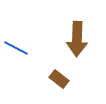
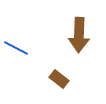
brown arrow: moved 2 px right, 4 px up
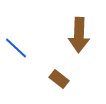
blue line: rotated 15 degrees clockwise
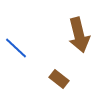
brown arrow: rotated 16 degrees counterclockwise
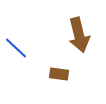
brown rectangle: moved 5 px up; rotated 30 degrees counterclockwise
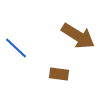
brown arrow: moved 1 px left, 1 px down; rotated 44 degrees counterclockwise
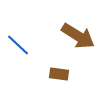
blue line: moved 2 px right, 3 px up
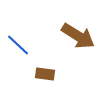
brown rectangle: moved 14 px left
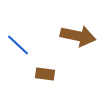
brown arrow: rotated 20 degrees counterclockwise
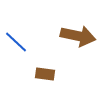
blue line: moved 2 px left, 3 px up
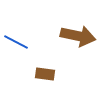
blue line: rotated 15 degrees counterclockwise
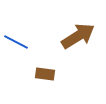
brown arrow: rotated 44 degrees counterclockwise
